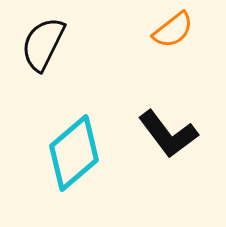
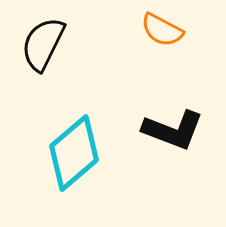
orange semicircle: moved 11 px left; rotated 66 degrees clockwise
black L-shape: moved 5 px right, 4 px up; rotated 32 degrees counterclockwise
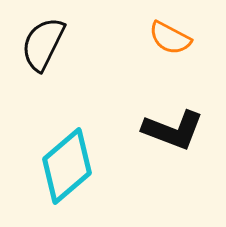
orange semicircle: moved 8 px right, 8 px down
cyan diamond: moved 7 px left, 13 px down
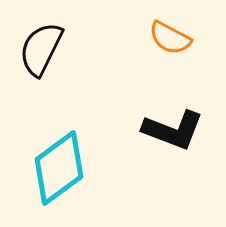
black semicircle: moved 2 px left, 5 px down
cyan diamond: moved 8 px left, 2 px down; rotated 4 degrees clockwise
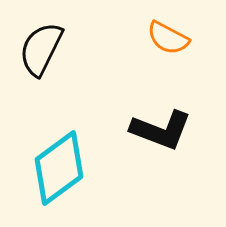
orange semicircle: moved 2 px left
black L-shape: moved 12 px left
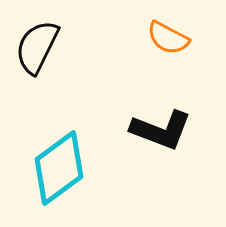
black semicircle: moved 4 px left, 2 px up
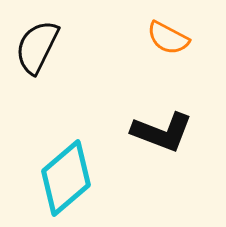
black L-shape: moved 1 px right, 2 px down
cyan diamond: moved 7 px right, 10 px down; rotated 4 degrees counterclockwise
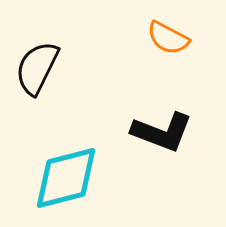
black semicircle: moved 21 px down
cyan diamond: rotated 26 degrees clockwise
